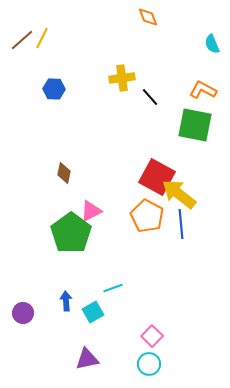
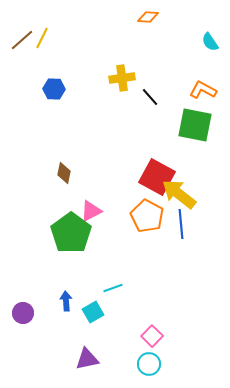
orange diamond: rotated 65 degrees counterclockwise
cyan semicircle: moved 2 px left, 2 px up; rotated 12 degrees counterclockwise
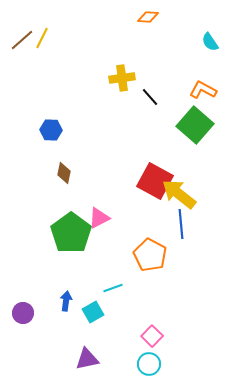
blue hexagon: moved 3 px left, 41 px down
green square: rotated 30 degrees clockwise
red square: moved 2 px left, 4 px down
pink triangle: moved 8 px right, 7 px down
orange pentagon: moved 3 px right, 39 px down
blue arrow: rotated 12 degrees clockwise
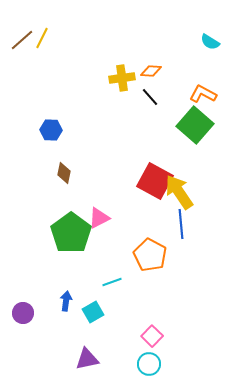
orange diamond: moved 3 px right, 54 px down
cyan semicircle: rotated 24 degrees counterclockwise
orange L-shape: moved 4 px down
yellow arrow: moved 2 px up; rotated 18 degrees clockwise
cyan line: moved 1 px left, 6 px up
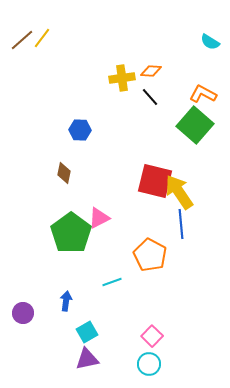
yellow line: rotated 10 degrees clockwise
blue hexagon: moved 29 px right
red square: rotated 15 degrees counterclockwise
cyan square: moved 6 px left, 20 px down
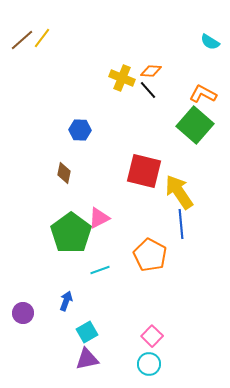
yellow cross: rotated 30 degrees clockwise
black line: moved 2 px left, 7 px up
red square: moved 11 px left, 10 px up
cyan line: moved 12 px left, 12 px up
blue arrow: rotated 12 degrees clockwise
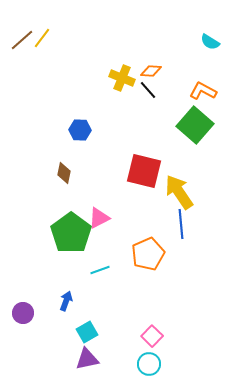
orange L-shape: moved 3 px up
orange pentagon: moved 2 px left, 1 px up; rotated 20 degrees clockwise
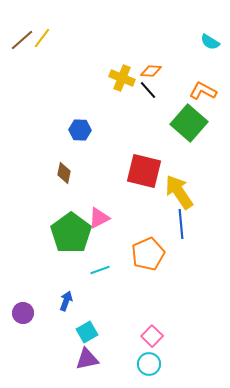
green square: moved 6 px left, 2 px up
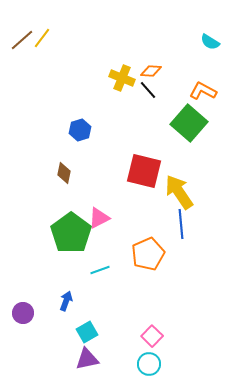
blue hexagon: rotated 20 degrees counterclockwise
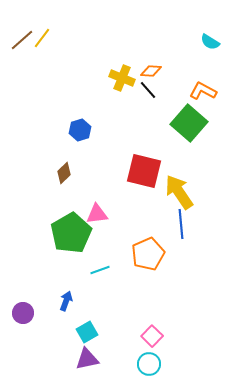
brown diamond: rotated 35 degrees clockwise
pink triangle: moved 2 px left, 4 px up; rotated 20 degrees clockwise
green pentagon: rotated 6 degrees clockwise
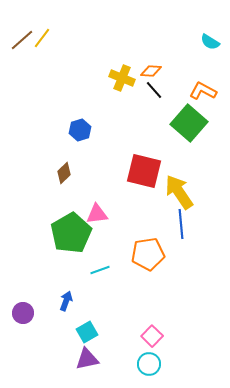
black line: moved 6 px right
orange pentagon: rotated 16 degrees clockwise
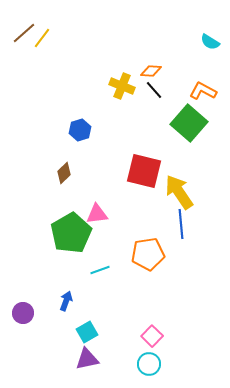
brown line: moved 2 px right, 7 px up
yellow cross: moved 8 px down
